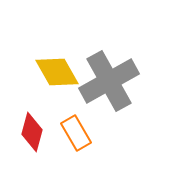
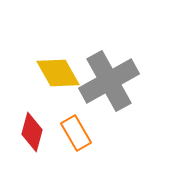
yellow diamond: moved 1 px right, 1 px down
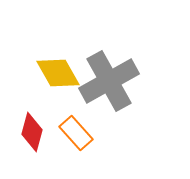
orange rectangle: rotated 12 degrees counterclockwise
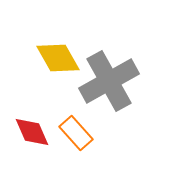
yellow diamond: moved 15 px up
red diamond: rotated 39 degrees counterclockwise
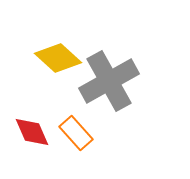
yellow diamond: rotated 18 degrees counterclockwise
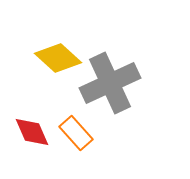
gray cross: moved 1 px right, 2 px down; rotated 4 degrees clockwise
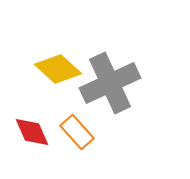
yellow diamond: moved 11 px down
orange rectangle: moved 1 px right, 1 px up
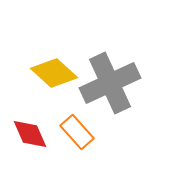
yellow diamond: moved 4 px left, 4 px down
red diamond: moved 2 px left, 2 px down
